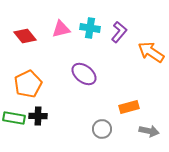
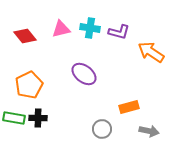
purple L-shape: rotated 65 degrees clockwise
orange pentagon: moved 1 px right, 1 px down
black cross: moved 2 px down
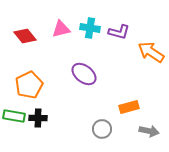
green rectangle: moved 2 px up
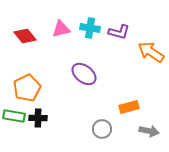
orange pentagon: moved 2 px left, 3 px down
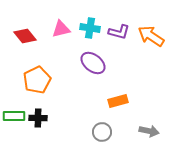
orange arrow: moved 16 px up
purple ellipse: moved 9 px right, 11 px up
orange pentagon: moved 10 px right, 8 px up
orange rectangle: moved 11 px left, 6 px up
green rectangle: rotated 10 degrees counterclockwise
gray circle: moved 3 px down
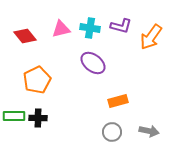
purple L-shape: moved 2 px right, 6 px up
orange arrow: moved 1 px down; rotated 88 degrees counterclockwise
gray circle: moved 10 px right
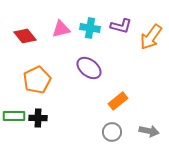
purple ellipse: moved 4 px left, 5 px down
orange rectangle: rotated 24 degrees counterclockwise
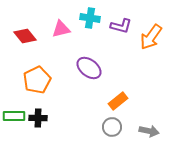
cyan cross: moved 10 px up
gray circle: moved 5 px up
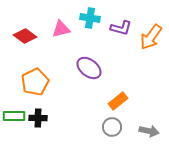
purple L-shape: moved 2 px down
red diamond: rotated 15 degrees counterclockwise
orange pentagon: moved 2 px left, 2 px down
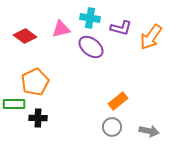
purple ellipse: moved 2 px right, 21 px up
green rectangle: moved 12 px up
